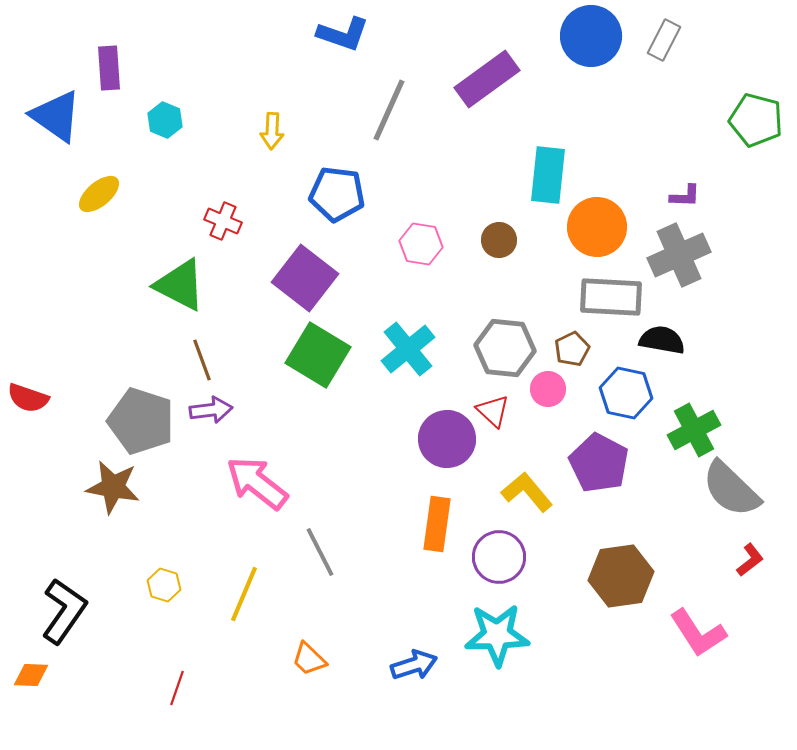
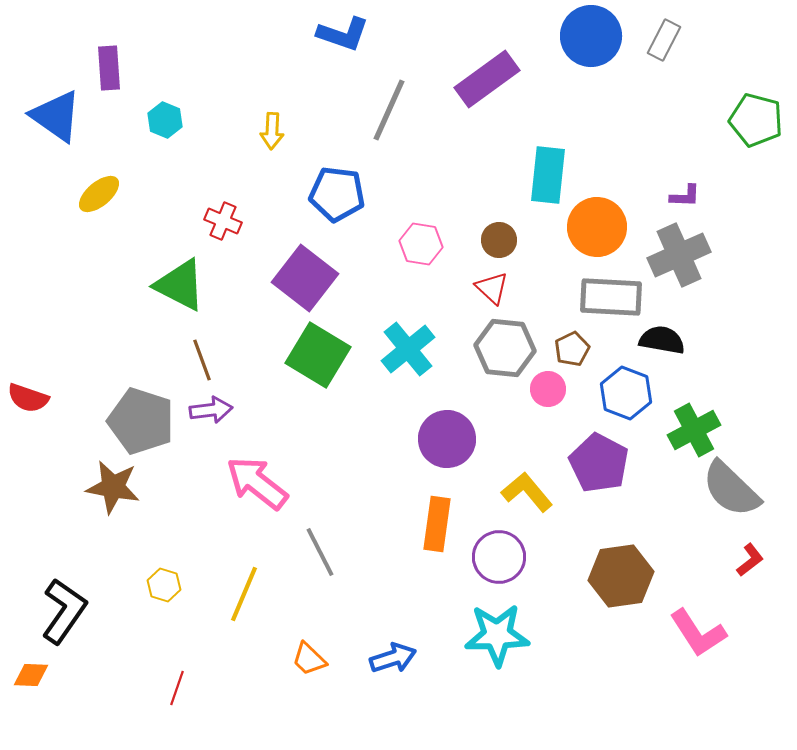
blue hexagon at (626, 393): rotated 9 degrees clockwise
red triangle at (493, 411): moved 1 px left, 123 px up
blue arrow at (414, 665): moved 21 px left, 7 px up
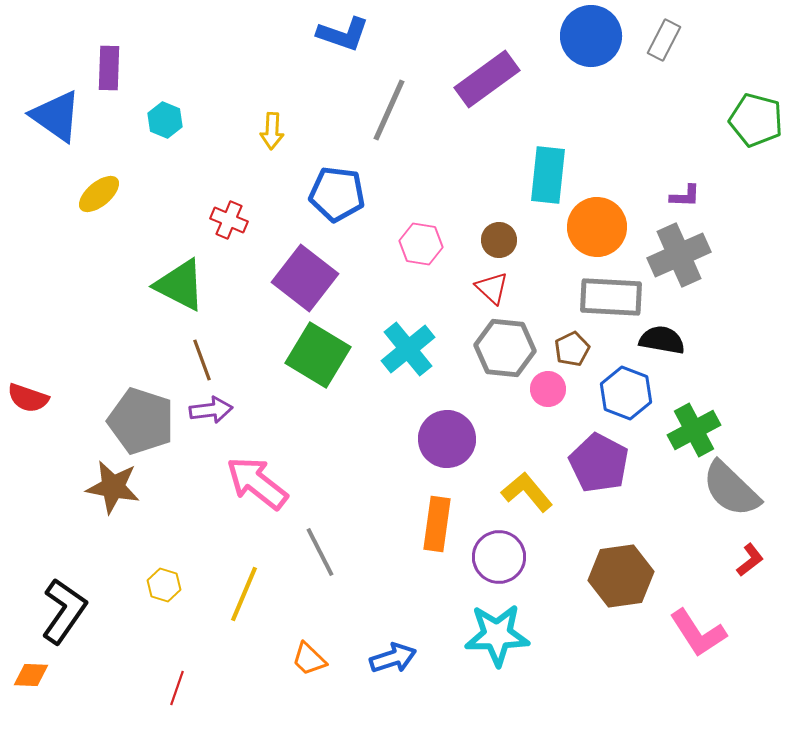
purple rectangle at (109, 68): rotated 6 degrees clockwise
red cross at (223, 221): moved 6 px right, 1 px up
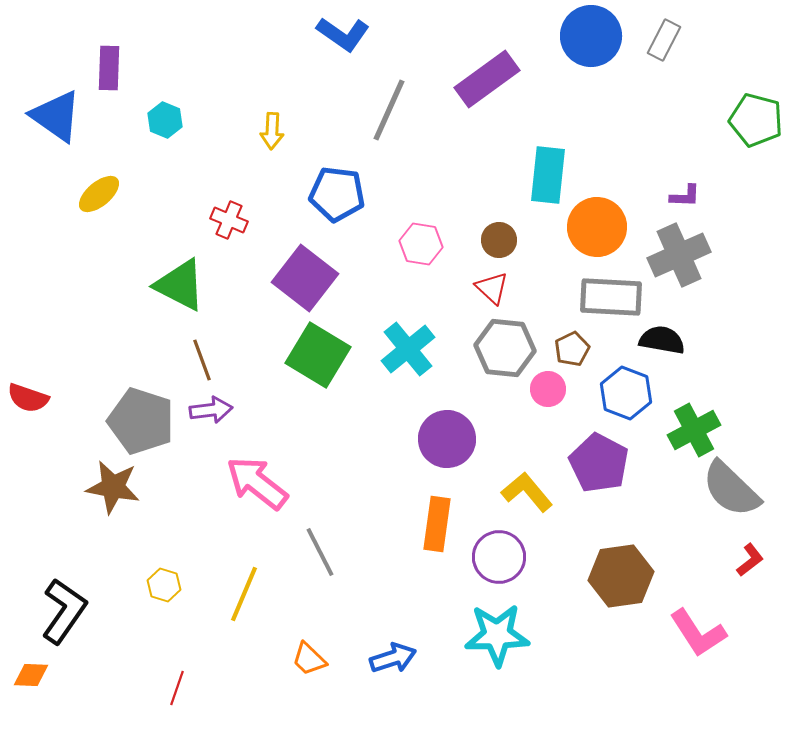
blue L-shape at (343, 34): rotated 16 degrees clockwise
